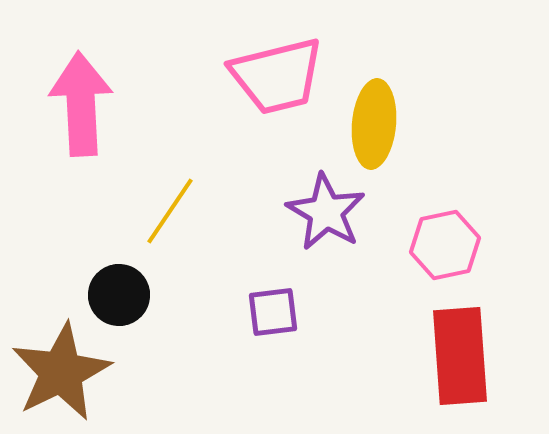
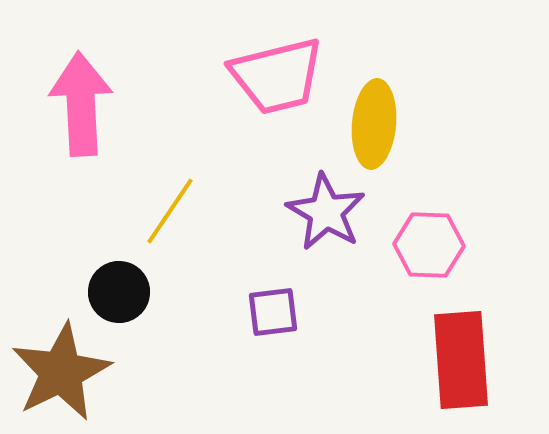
pink hexagon: moved 16 px left; rotated 14 degrees clockwise
black circle: moved 3 px up
red rectangle: moved 1 px right, 4 px down
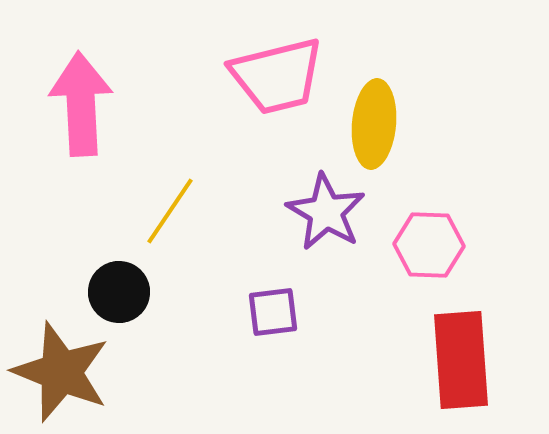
brown star: rotated 24 degrees counterclockwise
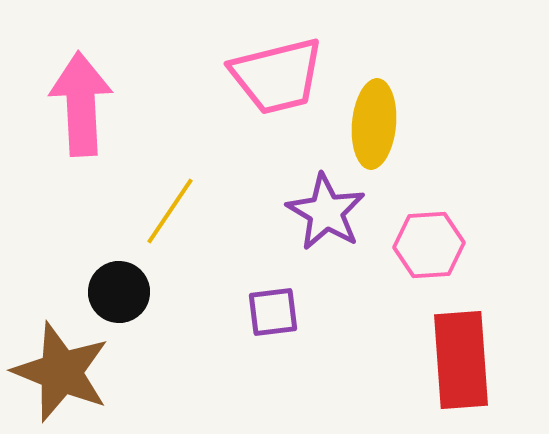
pink hexagon: rotated 6 degrees counterclockwise
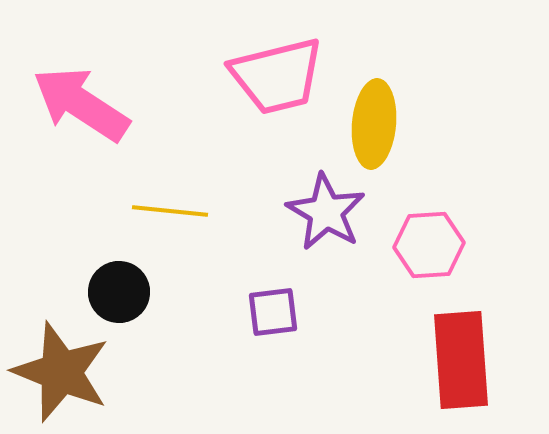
pink arrow: rotated 54 degrees counterclockwise
yellow line: rotated 62 degrees clockwise
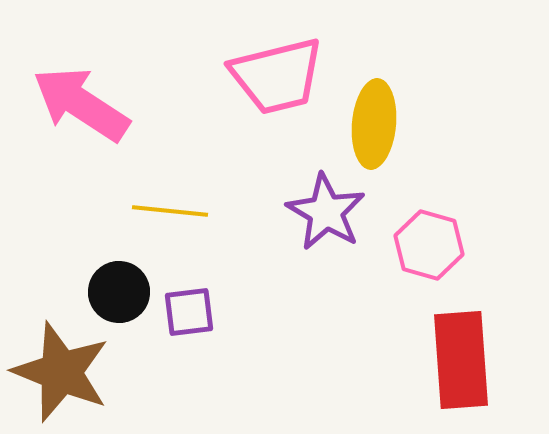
pink hexagon: rotated 20 degrees clockwise
purple square: moved 84 px left
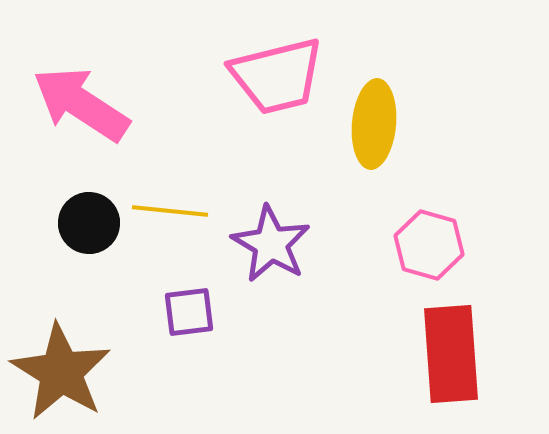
purple star: moved 55 px left, 32 px down
black circle: moved 30 px left, 69 px up
red rectangle: moved 10 px left, 6 px up
brown star: rotated 10 degrees clockwise
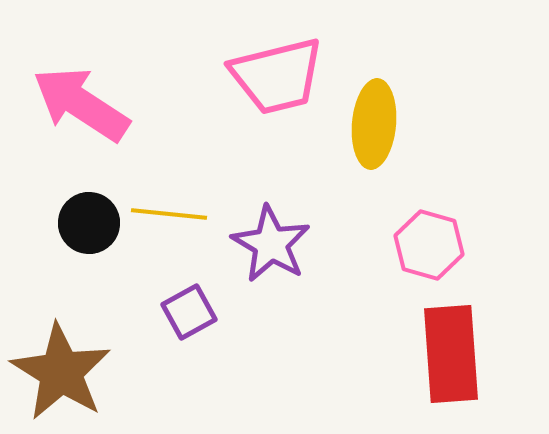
yellow line: moved 1 px left, 3 px down
purple square: rotated 22 degrees counterclockwise
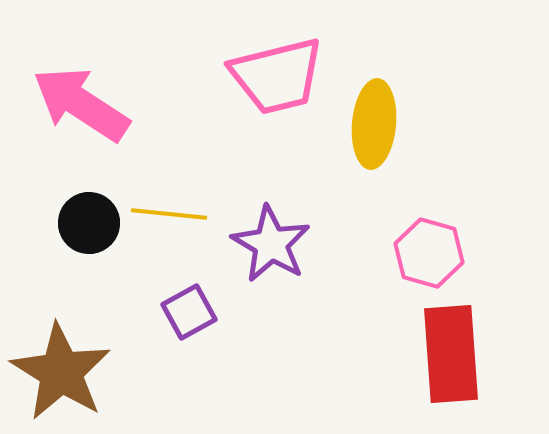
pink hexagon: moved 8 px down
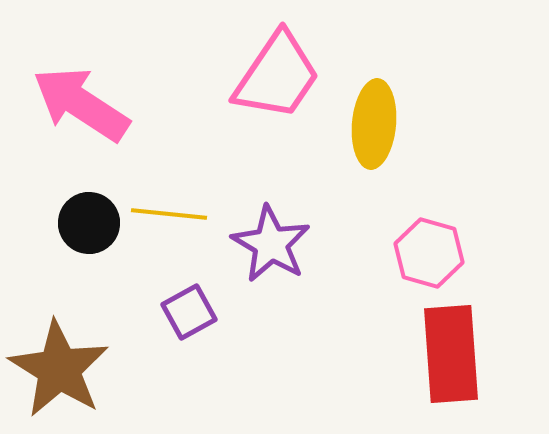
pink trapezoid: rotated 42 degrees counterclockwise
brown star: moved 2 px left, 3 px up
